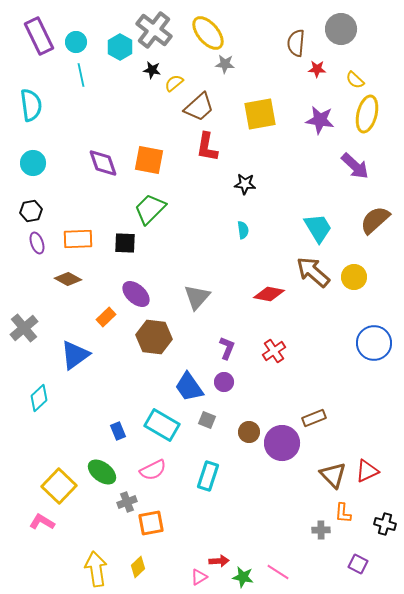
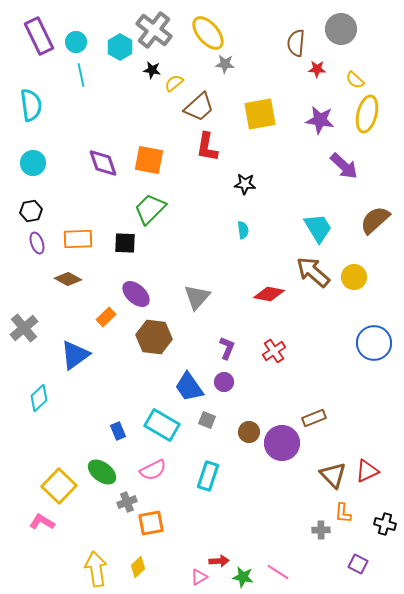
purple arrow at (355, 166): moved 11 px left
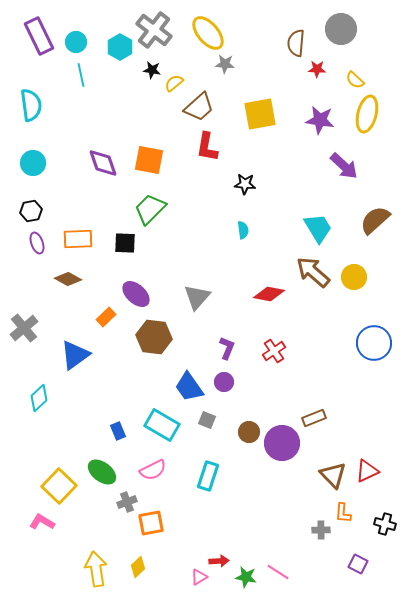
green star at (243, 577): moved 3 px right
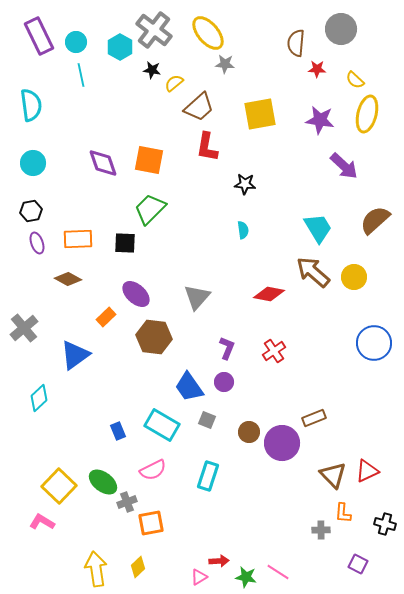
green ellipse at (102, 472): moved 1 px right, 10 px down
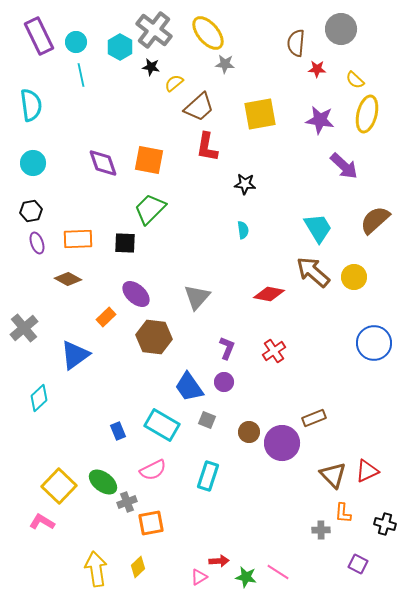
black star at (152, 70): moved 1 px left, 3 px up
